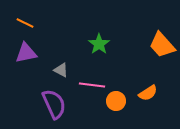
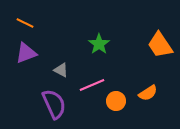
orange trapezoid: moved 2 px left; rotated 8 degrees clockwise
purple triangle: rotated 10 degrees counterclockwise
pink line: rotated 30 degrees counterclockwise
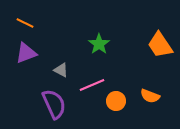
orange semicircle: moved 2 px right, 3 px down; rotated 54 degrees clockwise
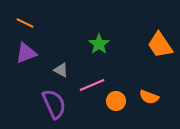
orange semicircle: moved 1 px left, 1 px down
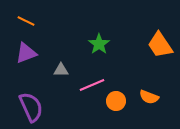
orange line: moved 1 px right, 2 px up
gray triangle: rotated 28 degrees counterclockwise
purple semicircle: moved 23 px left, 3 px down
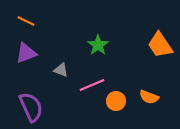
green star: moved 1 px left, 1 px down
gray triangle: rotated 21 degrees clockwise
